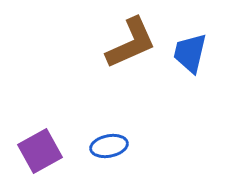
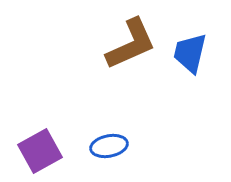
brown L-shape: moved 1 px down
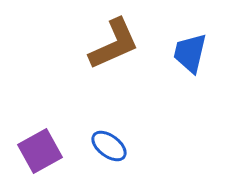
brown L-shape: moved 17 px left
blue ellipse: rotated 48 degrees clockwise
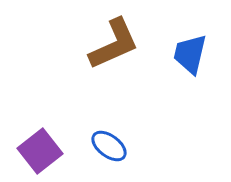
blue trapezoid: moved 1 px down
purple square: rotated 9 degrees counterclockwise
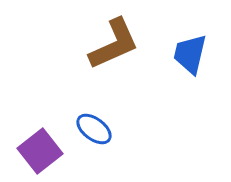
blue ellipse: moved 15 px left, 17 px up
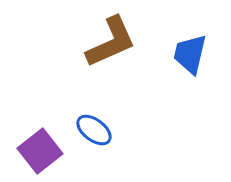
brown L-shape: moved 3 px left, 2 px up
blue ellipse: moved 1 px down
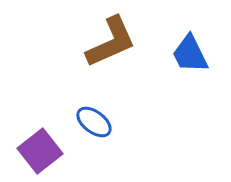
blue trapezoid: rotated 39 degrees counterclockwise
blue ellipse: moved 8 px up
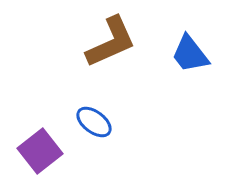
blue trapezoid: rotated 12 degrees counterclockwise
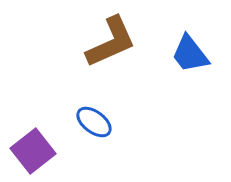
purple square: moved 7 px left
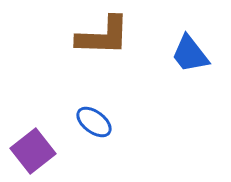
brown L-shape: moved 8 px left, 6 px up; rotated 26 degrees clockwise
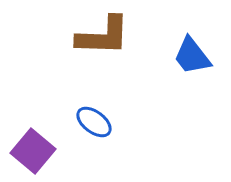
blue trapezoid: moved 2 px right, 2 px down
purple square: rotated 12 degrees counterclockwise
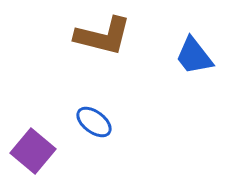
brown L-shape: rotated 12 degrees clockwise
blue trapezoid: moved 2 px right
